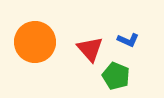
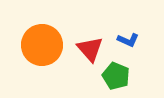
orange circle: moved 7 px right, 3 px down
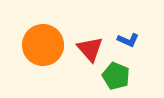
orange circle: moved 1 px right
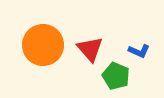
blue L-shape: moved 11 px right, 11 px down
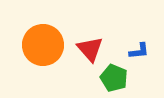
blue L-shape: rotated 30 degrees counterclockwise
green pentagon: moved 2 px left, 2 px down
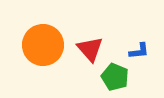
green pentagon: moved 1 px right, 1 px up
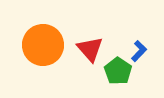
blue L-shape: rotated 40 degrees counterclockwise
green pentagon: moved 3 px right, 6 px up; rotated 12 degrees clockwise
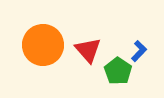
red triangle: moved 2 px left, 1 px down
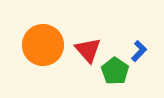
green pentagon: moved 3 px left
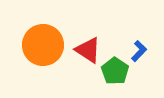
red triangle: rotated 16 degrees counterclockwise
